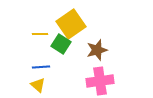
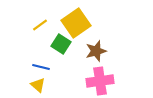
yellow square: moved 5 px right, 1 px up
yellow line: moved 9 px up; rotated 35 degrees counterclockwise
brown star: moved 1 px left, 1 px down
blue line: rotated 18 degrees clockwise
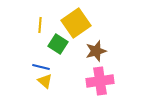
yellow line: rotated 49 degrees counterclockwise
green square: moved 3 px left
yellow triangle: moved 7 px right, 4 px up
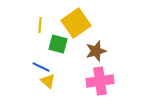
green square: rotated 18 degrees counterclockwise
blue line: rotated 12 degrees clockwise
yellow triangle: moved 3 px right
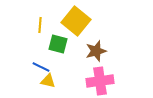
yellow square: moved 2 px up; rotated 16 degrees counterclockwise
yellow triangle: rotated 28 degrees counterclockwise
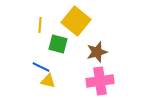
brown star: moved 1 px right, 1 px down
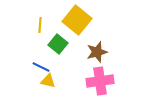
yellow square: moved 1 px right, 1 px up
green square: rotated 24 degrees clockwise
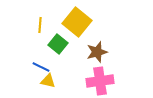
yellow square: moved 2 px down
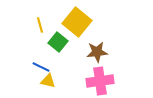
yellow line: rotated 21 degrees counterclockwise
green square: moved 2 px up
brown star: rotated 10 degrees clockwise
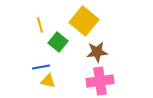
yellow square: moved 7 px right, 1 px up
blue line: rotated 36 degrees counterclockwise
